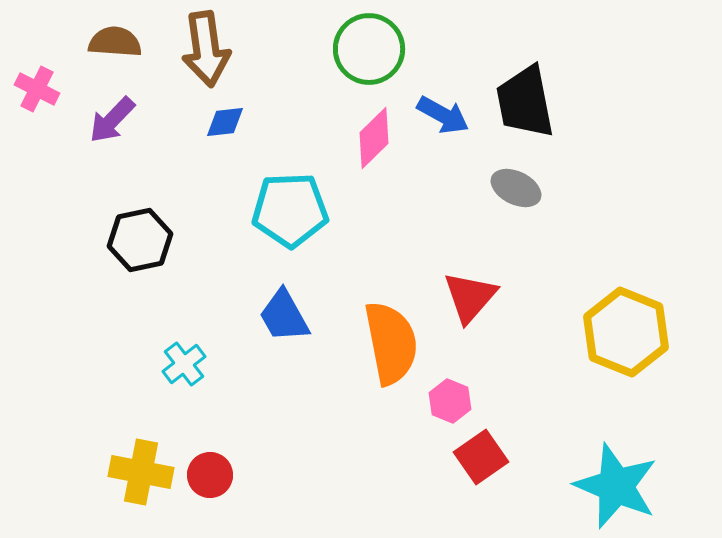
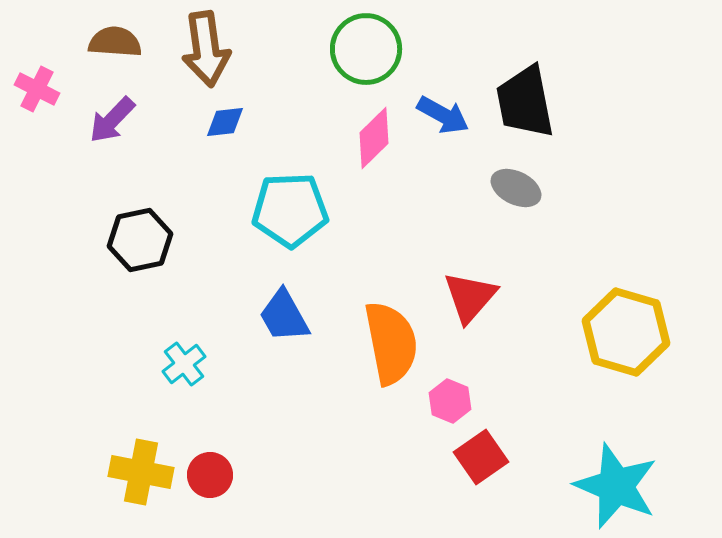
green circle: moved 3 px left
yellow hexagon: rotated 6 degrees counterclockwise
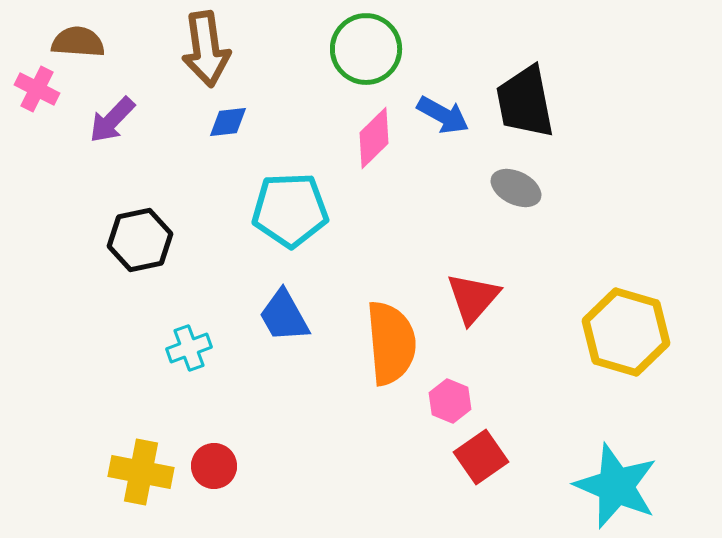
brown semicircle: moved 37 px left
blue diamond: moved 3 px right
red triangle: moved 3 px right, 1 px down
orange semicircle: rotated 6 degrees clockwise
cyan cross: moved 5 px right, 16 px up; rotated 18 degrees clockwise
red circle: moved 4 px right, 9 px up
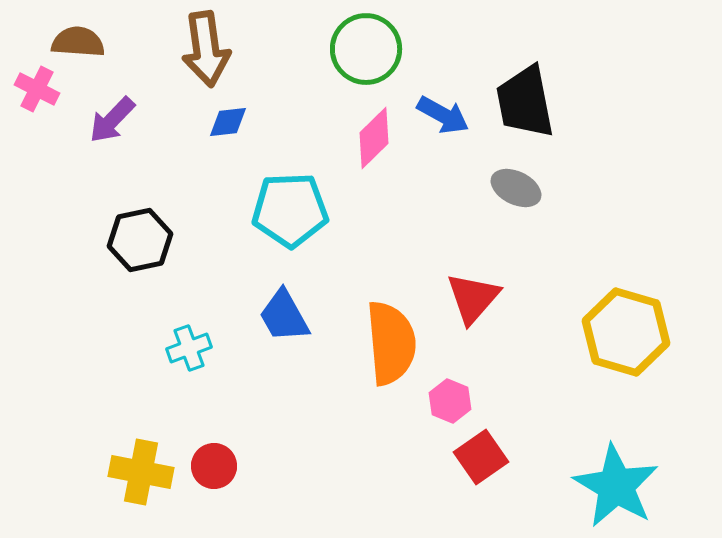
cyan star: rotated 8 degrees clockwise
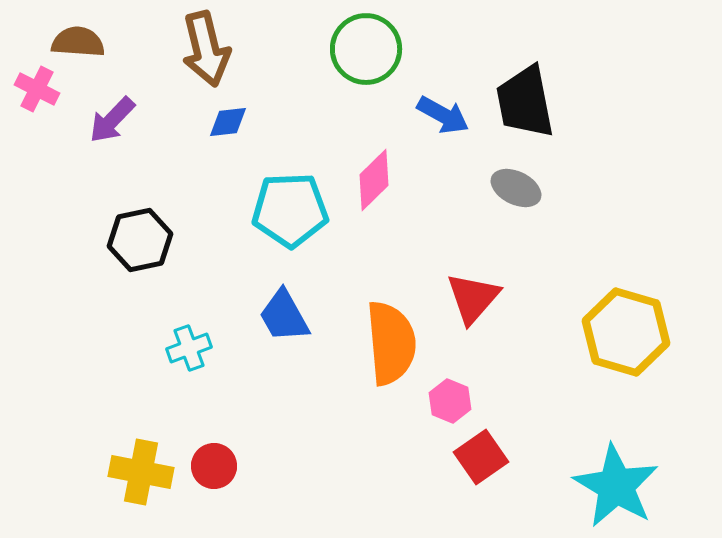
brown arrow: rotated 6 degrees counterclockwise
pink diamond: moved 42 px down
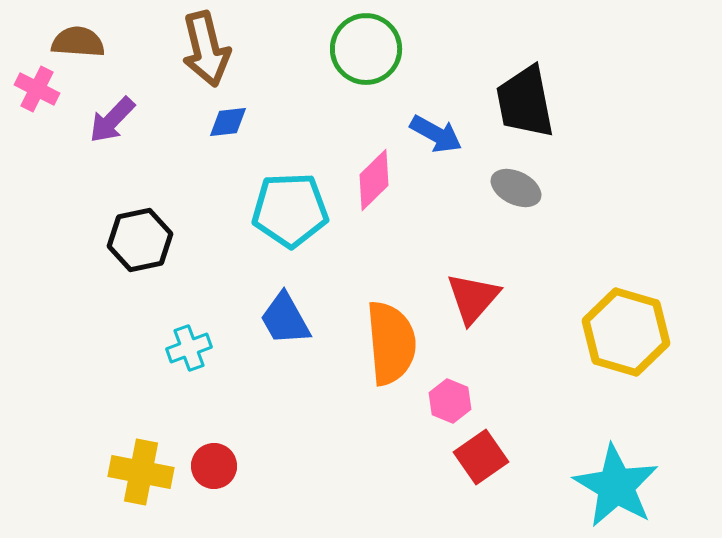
blue arrow: moved 7 px left, 19 px down
blue trapezoid: moved 1 px right, 3 px down
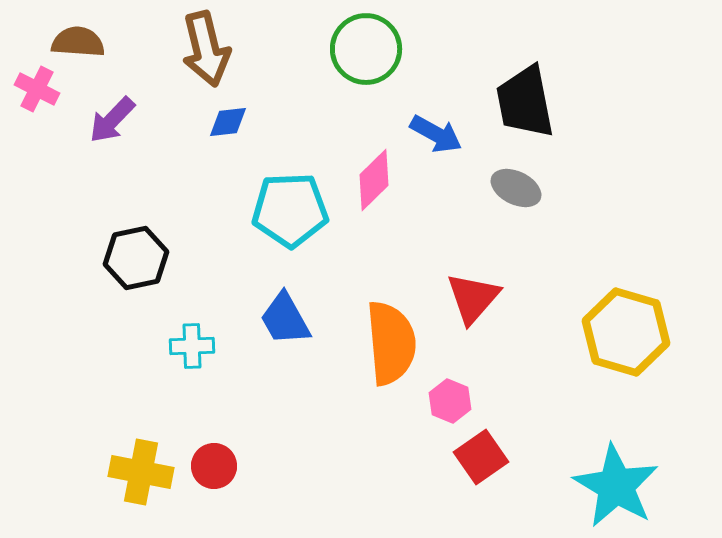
black hexagon: moved 4 px left, 18 px down
cyan cross: moved 3 px right, 2 px up; rotated 18 degrees clockwise
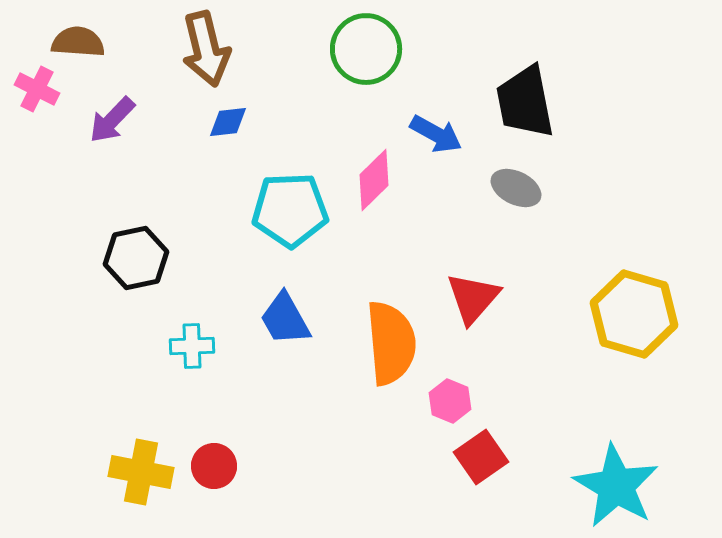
yellow hexagon: moved 8 px right, 18 px up
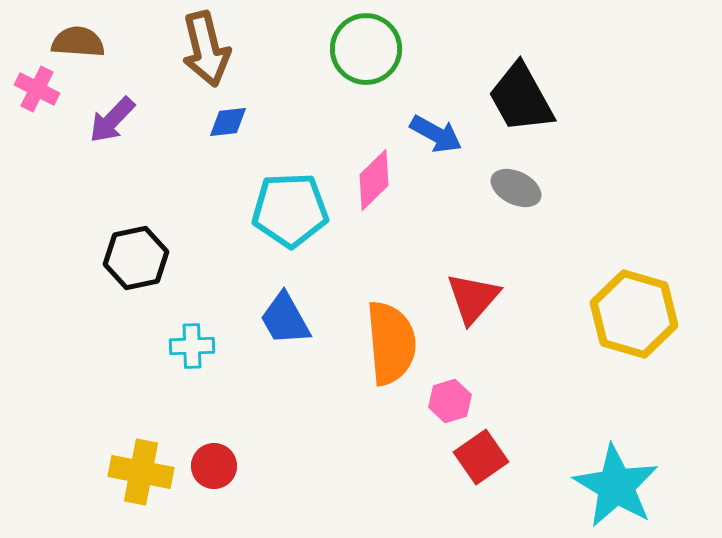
black trapezoid: moved 4 px left, 4 px up; rotated 18 degrees counterclockwise
pink hexagon: rotated 21 degrees clockwise
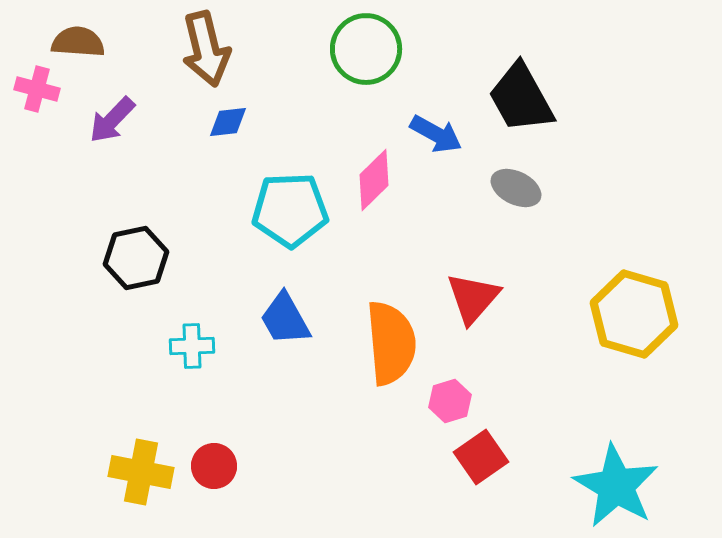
pink cross: rotated 12 degrees counterclockwise
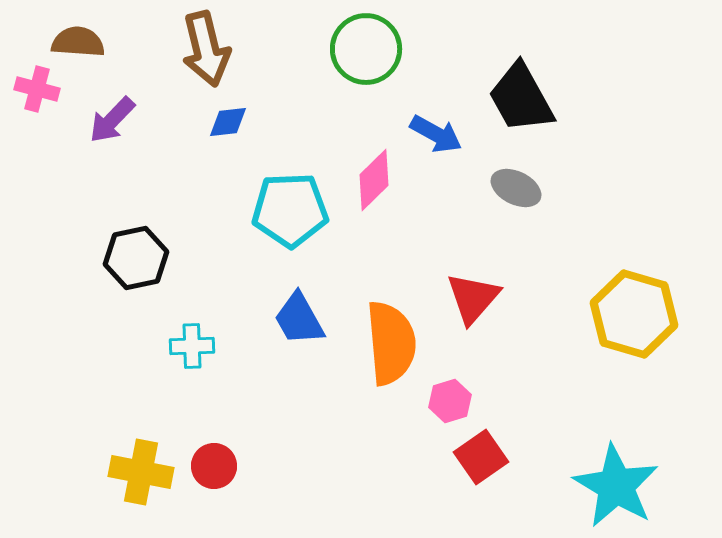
blue trapezoid: moved 14 px right
